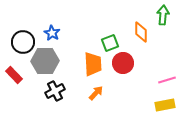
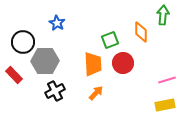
blue star: moved 5 px right, 10 px up
green square: moved 3 px up
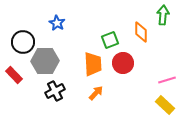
yellow rectangle: rotated 54 degrees clockwise
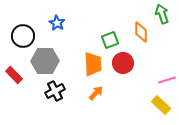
green arrow: moved 1 px left, 1 px up; rotated 24 degrees counterclockwise
black circle: moved 6 px up
yellow rectangle: moved 4 px left
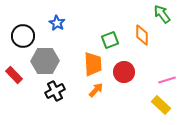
green arrow: rotated 18 degrees counterclockwise
orange diamond: moved 1 px right, 3 px down
red circle: moved 1 px right, 9 px down
orange arrow: moved 3 px up
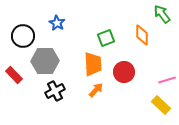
green square: moved 4 px left, 2 px up
